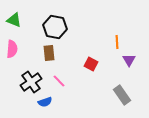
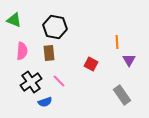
pink semicircle: moved 10 px right, 2 px down
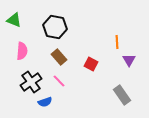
brown rectangle: moved 10 px right, 4 px down; rotated 35 degrees counterclockwise
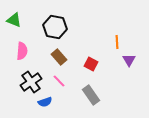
gray rectangle: moved 31 px left
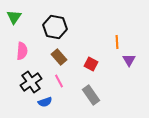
green triangle: moved 3 px up; rotated 42 degrees clockwise
pink line: rotated 16 degrees clockwise
